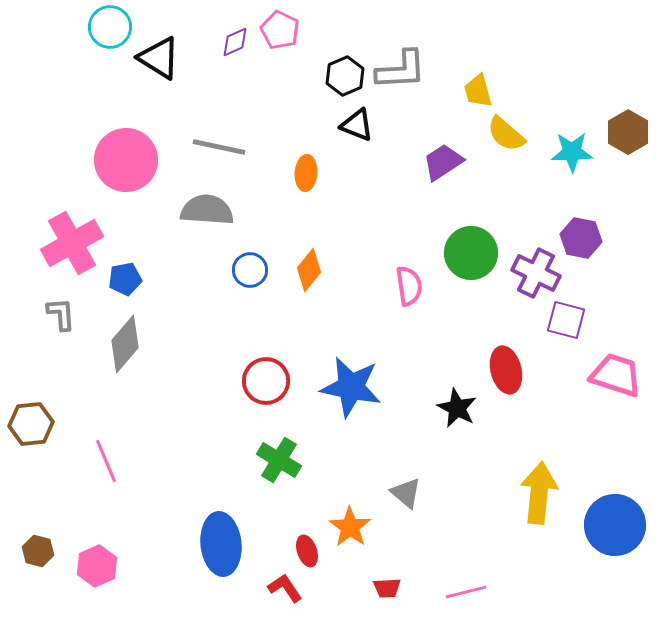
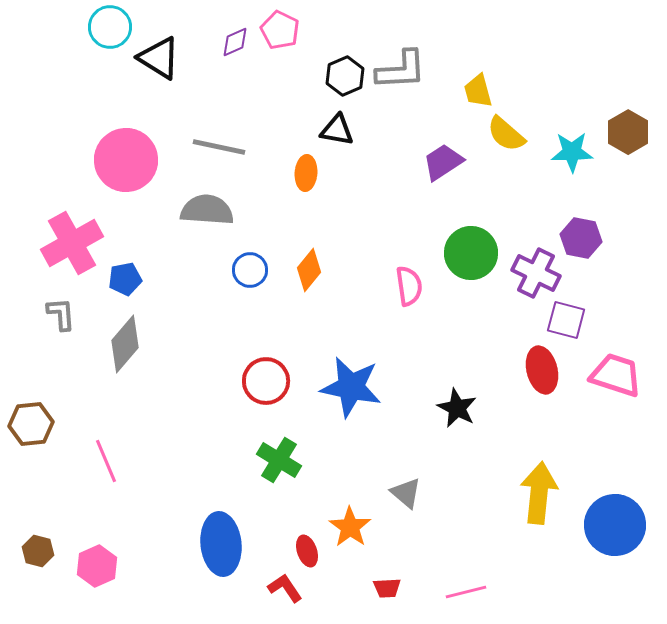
black triangle at (357, 125): moved 20 px left, 5 px down; rotated 12 degrees counterclockwise
red ellipse at (506, 370): moved 36 px right
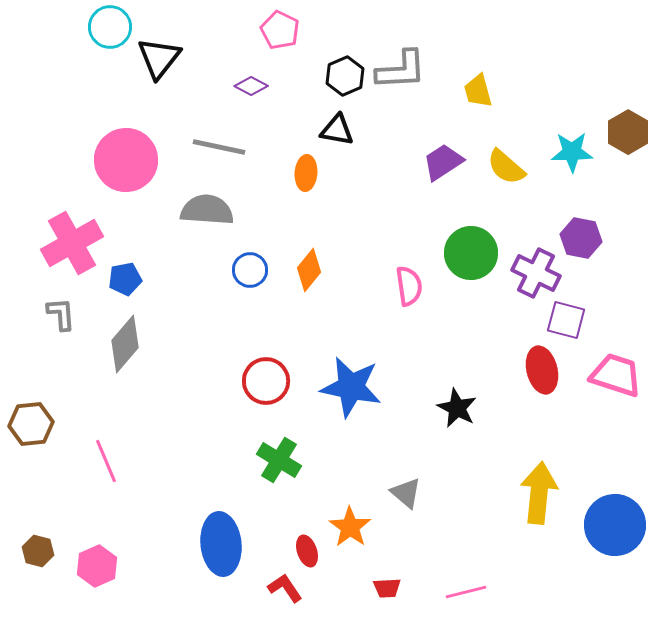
purple diamond at (235, 42): moved 16 px right, 44 px down; rotated 52 degrees clockwise
black triangle at (159, 58): rotated 36 degrees clockwise
yellow semicircle at (506, 134): moved 33 px down
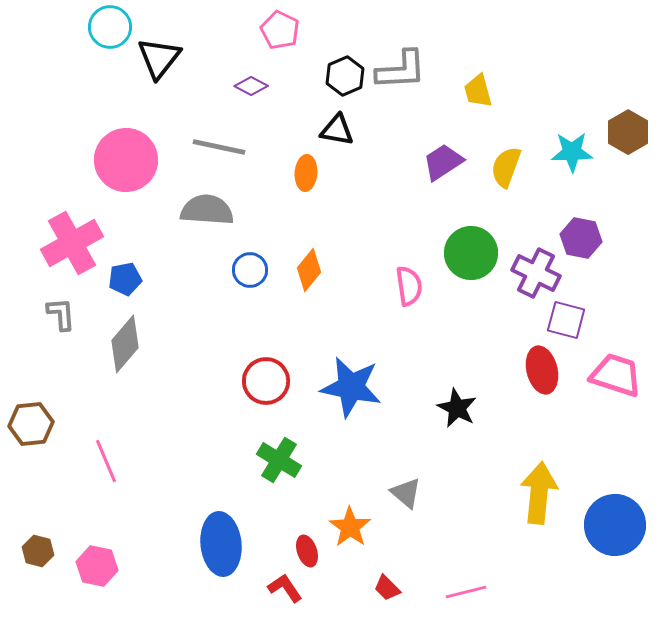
yellow semicircle at (506, 167): rotated 69 degrees clockwise
pink hexagon at (97, 566): rotated 24 degrees counterclockwise
red trapezoid at (387, 588): rotated 48 degrees clockwise
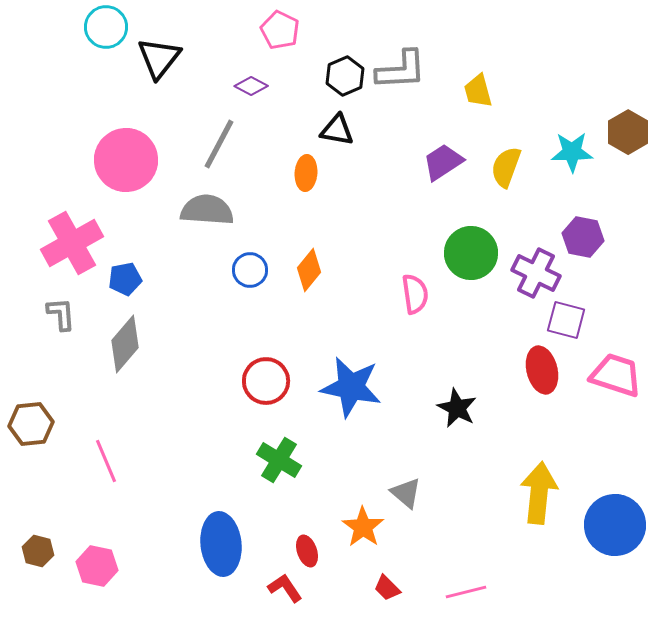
cyan circle at (110, 27): moved 4 px left
gray line at (219, 147): moved 3 px up; rotated 74 degrees counterclockwise
purple hexagon at (581, 238): moved 2 px right, 1 px up
pink semicircle at (409, 286): moved 6 px right, 8 px down
orange star at (350, 527): moved 13 px right
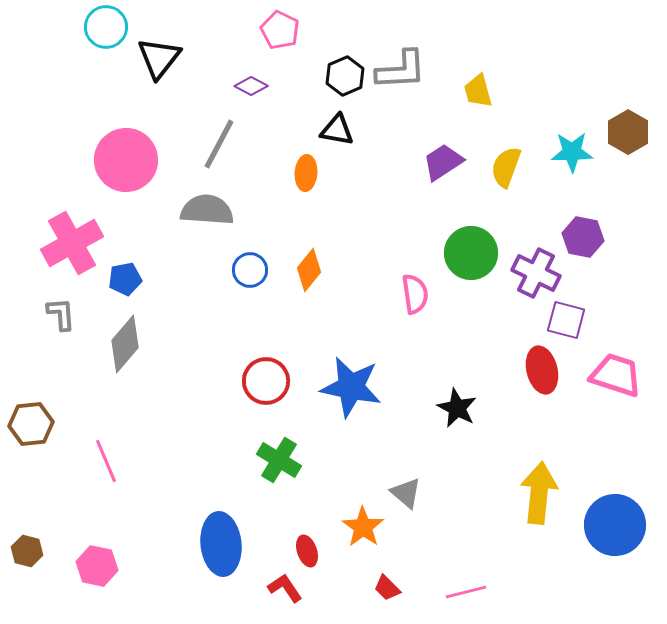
brown hexagon at (38, 551): moved 11 px left
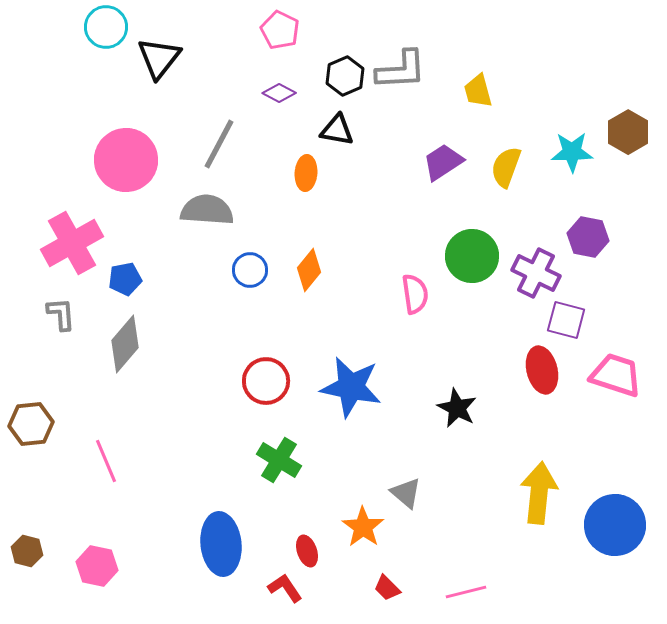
purple diamond at (251, 86): moved 28 px right, 7 px down
purple hexagon at (583, 237): moved 5 px right
green circle at (471, 253): moved 1 px right, 3 px down
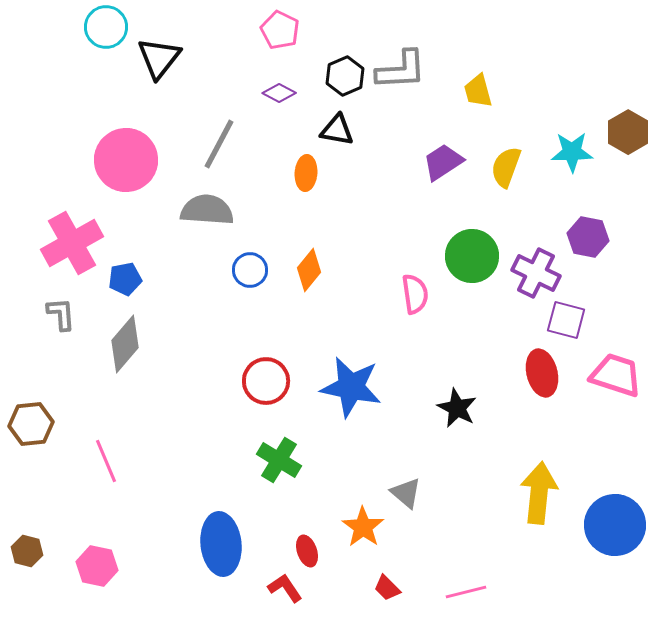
red ellipse at (542, 370): moved 3 px down
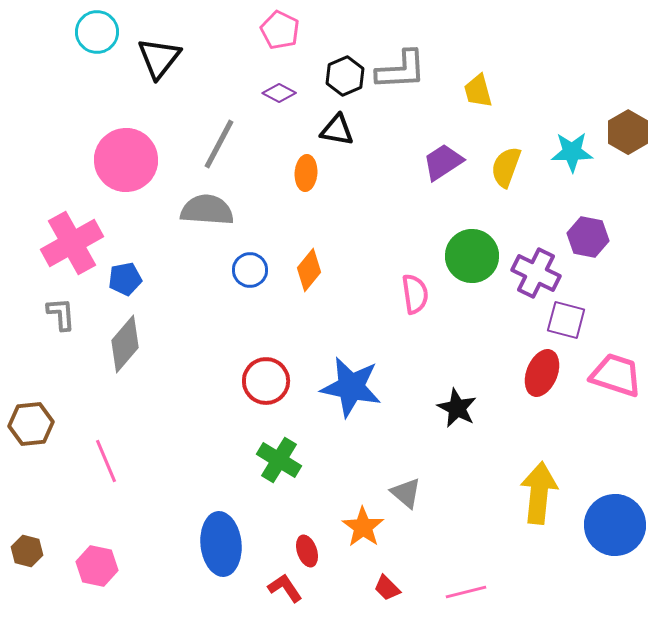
cyan circle at (106, 27): moved 9 px left, 5 px down
red ellipse at (542, 373): rotated 36 degrees clockwise
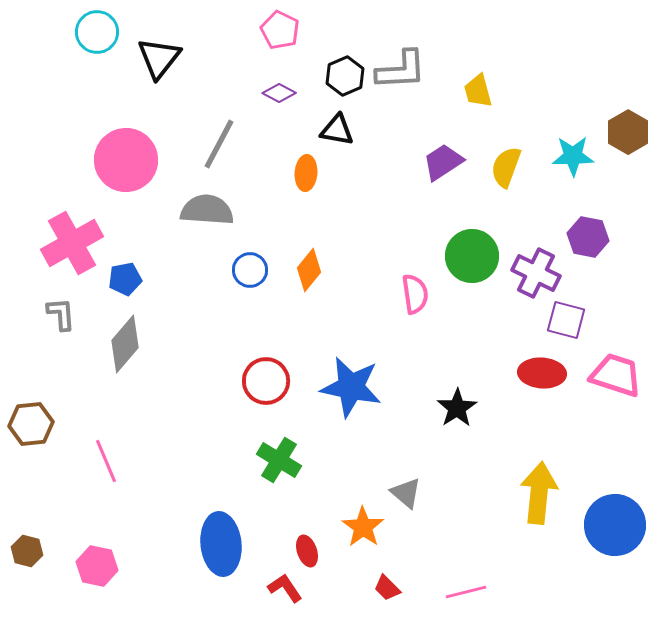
cyan star at (572, 152): moved 1 px right, 4 px down
red ellipse at (542, 373): rotated 72 degrees clockwise
black star at (457, 408): rotated 12 degrees clockwise
